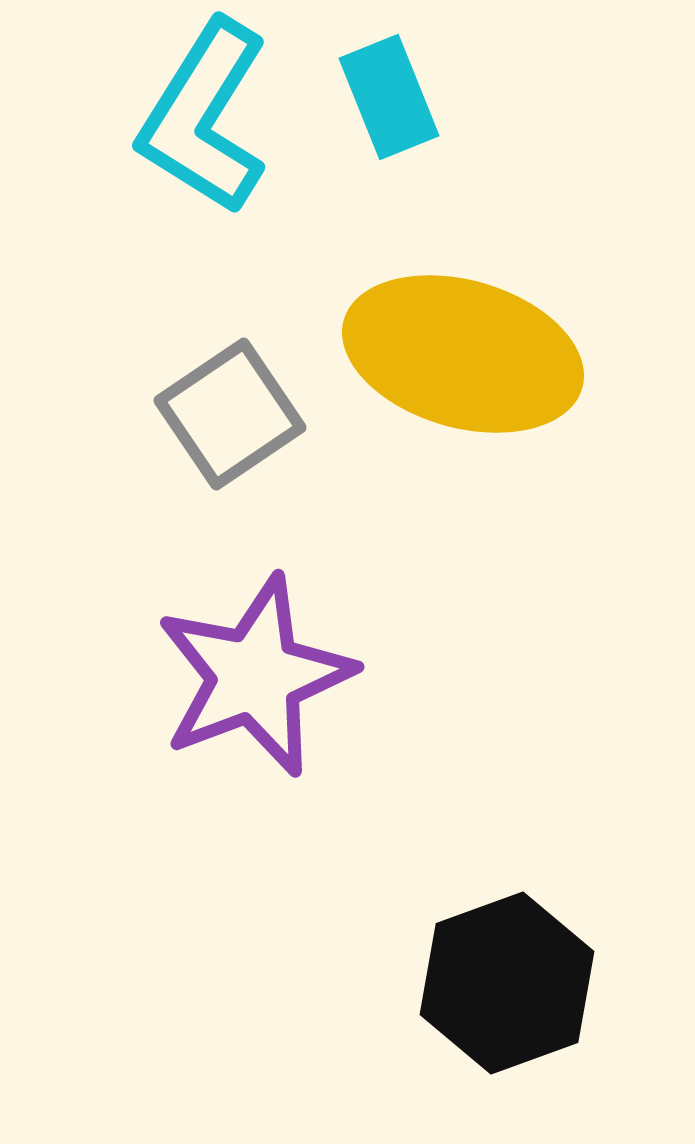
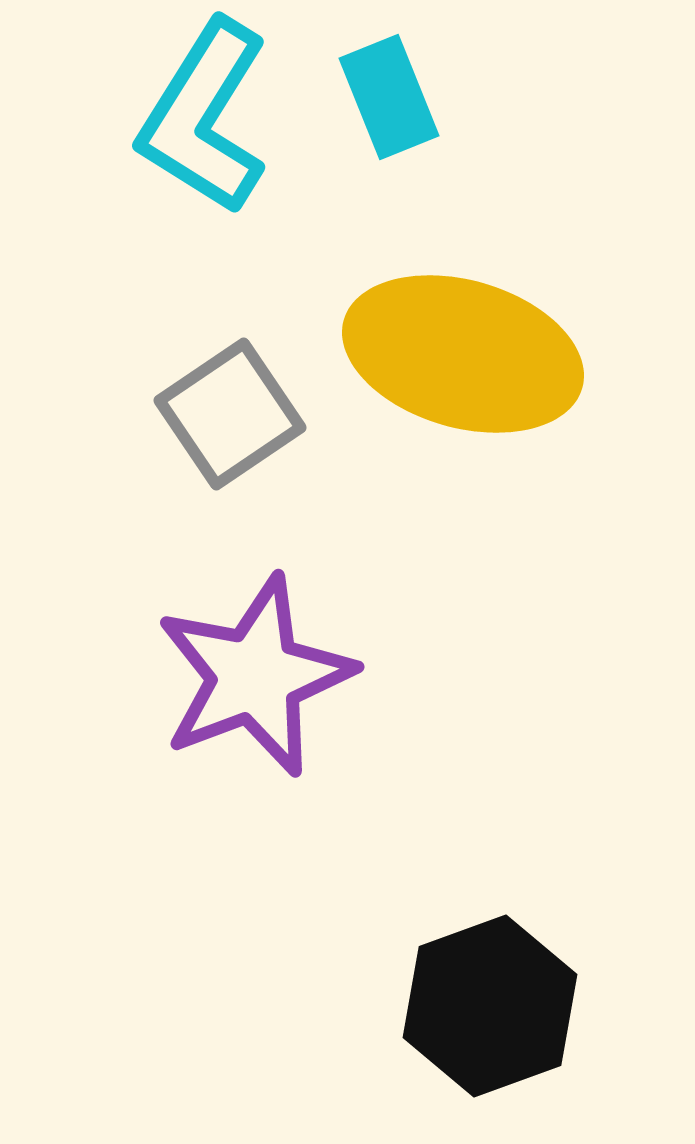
black hexagon: moved 17 px left, 23 px down
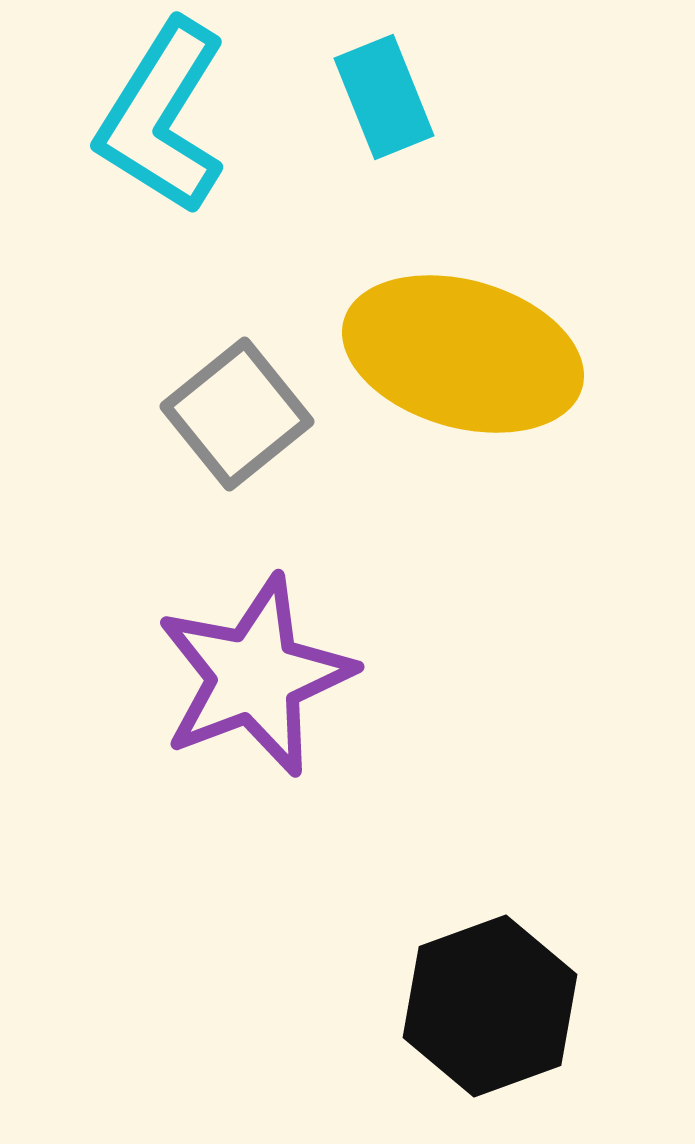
cyan rectangle: moved 5 px left
cyan L-shape: moved 42 px left
gray square: moved 7 px right; rotated 5 degrees counterclockwise
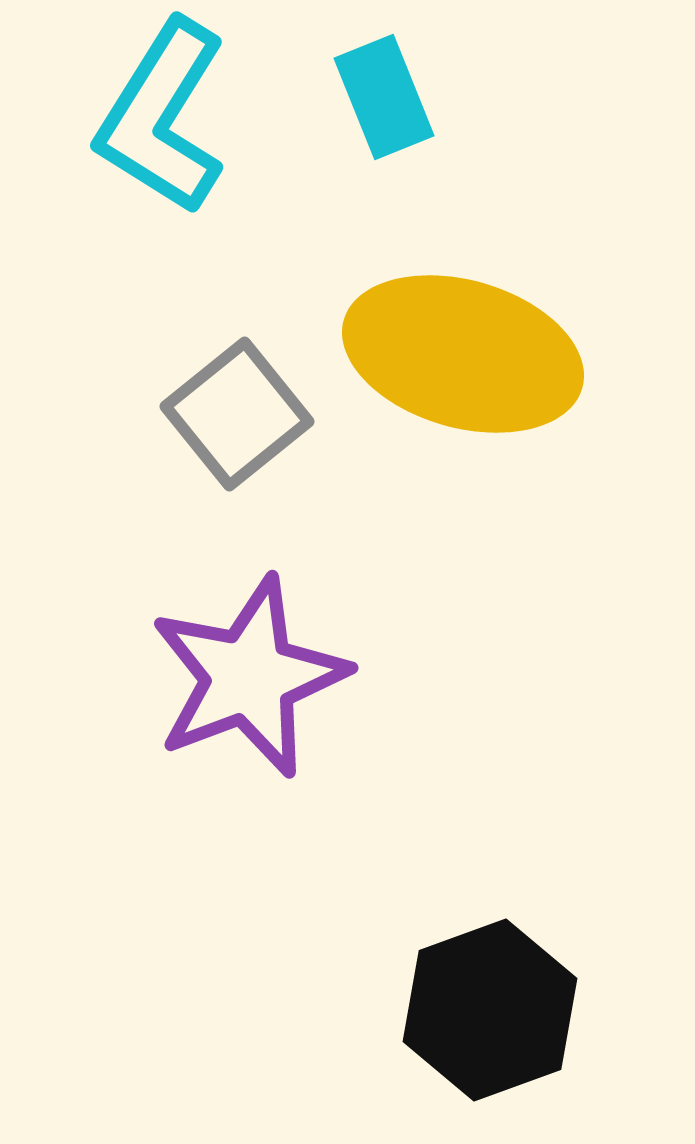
purple star: moved 6 px left, 1 px down
black hexagon: moved 4 px down
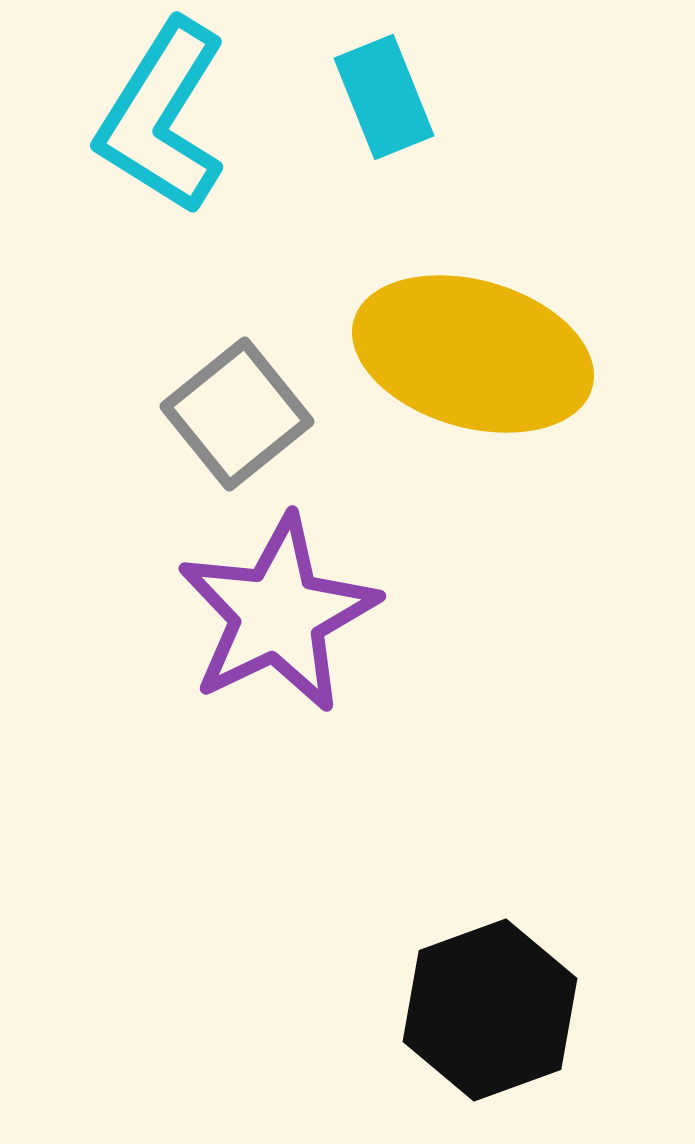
yellow ellipse: moved 10 px right
purple star: moved 29 px right, 63 px up; rotated 5 degrees counterclockwise
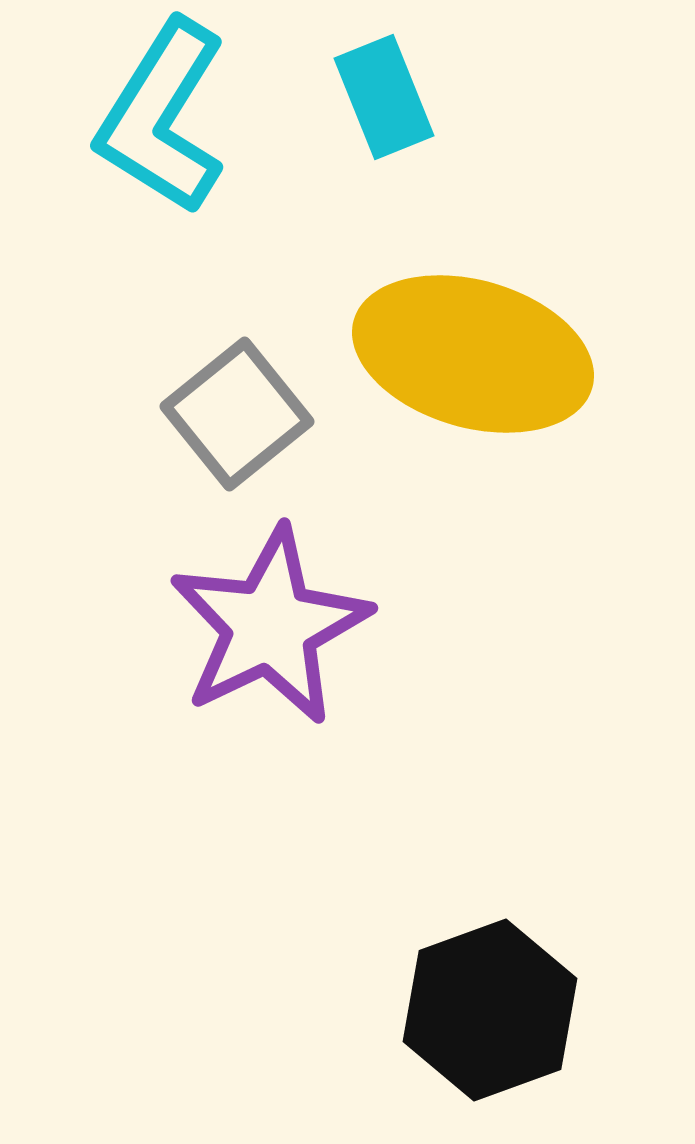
purple star: moved 8 px left, 12 px down
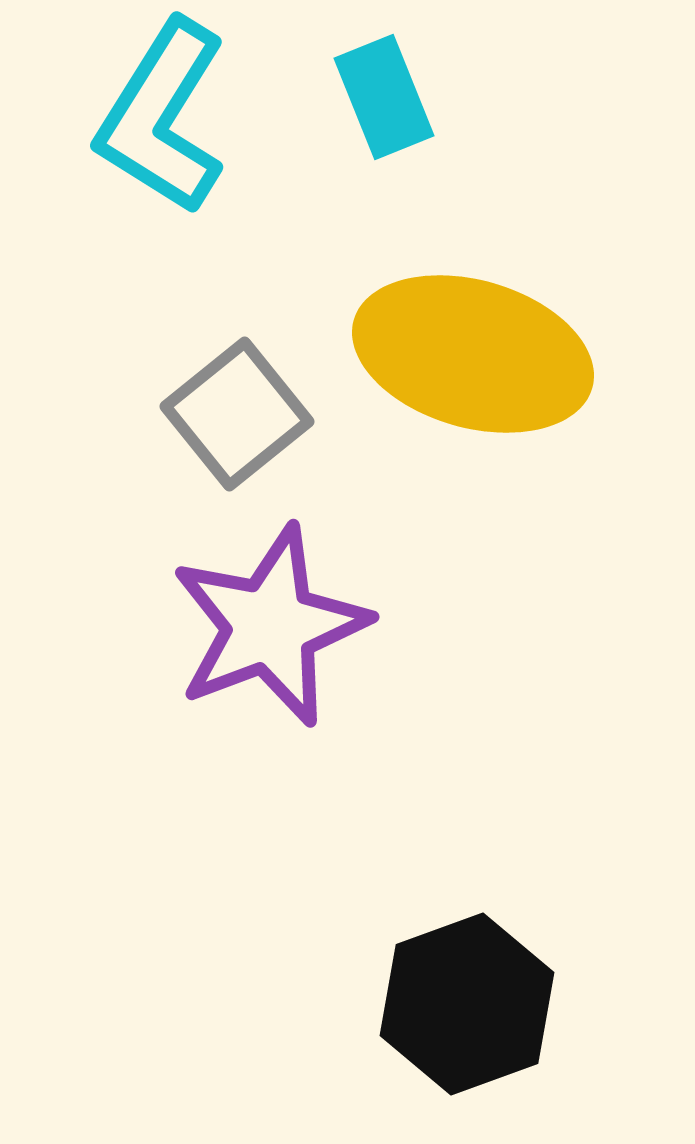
purple star: rotated 5 degrees clockwise
black hexagon: moved 23 px left, 6 px up
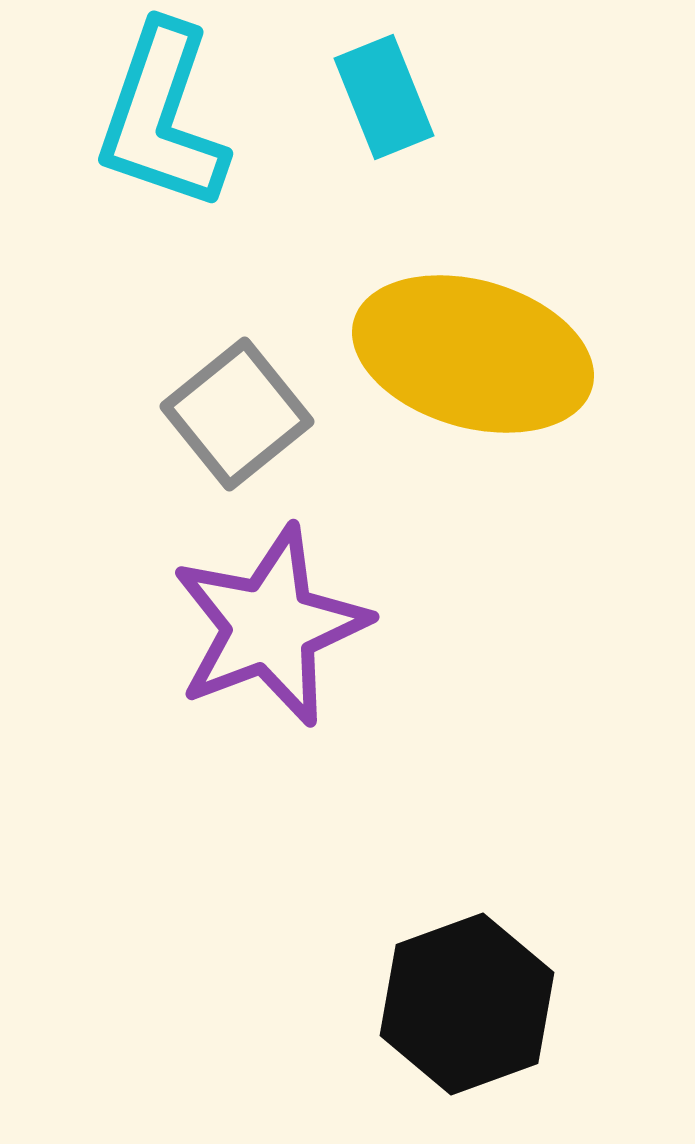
cyan L-shape: rotated 13 degrees counterclockwise
